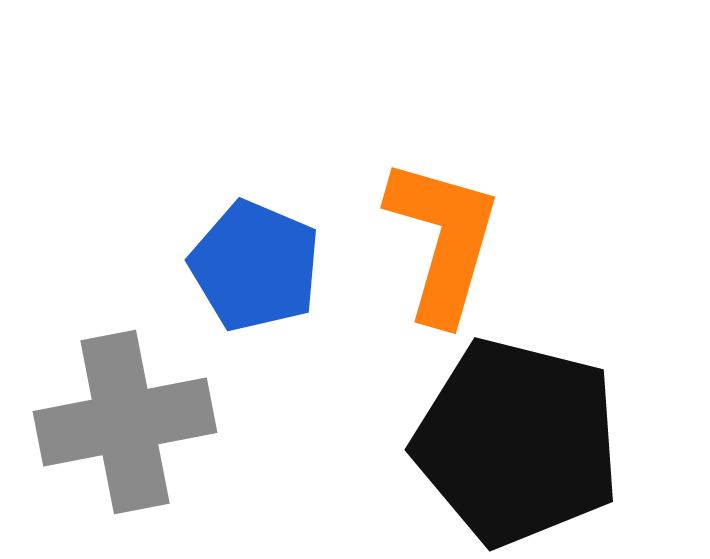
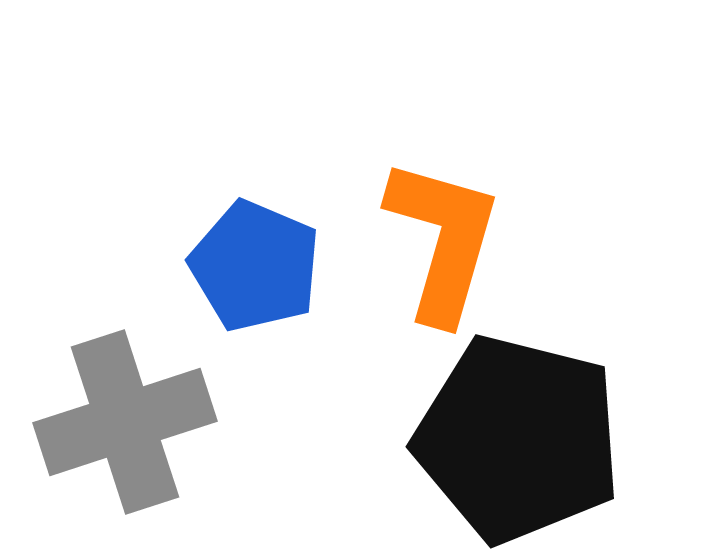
gray cross: rotated 7 degrees counterclockwise
black pentagon: moved 1 px right, 3 px up
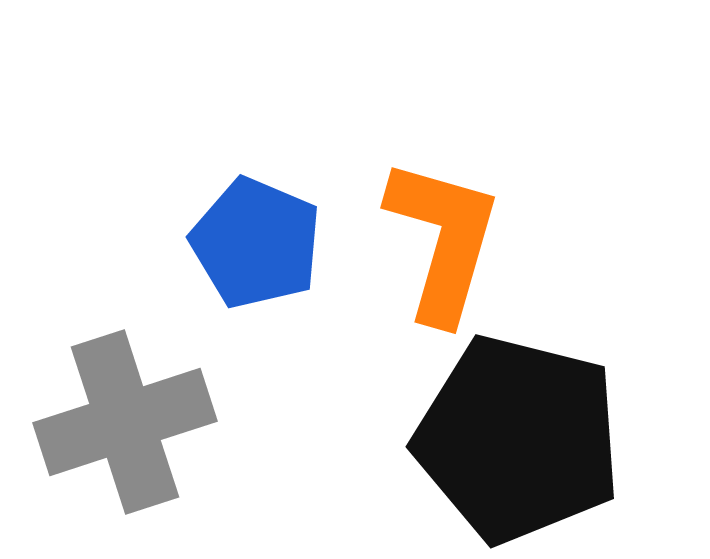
blue pentagon: moved 1 px right, 23 px up
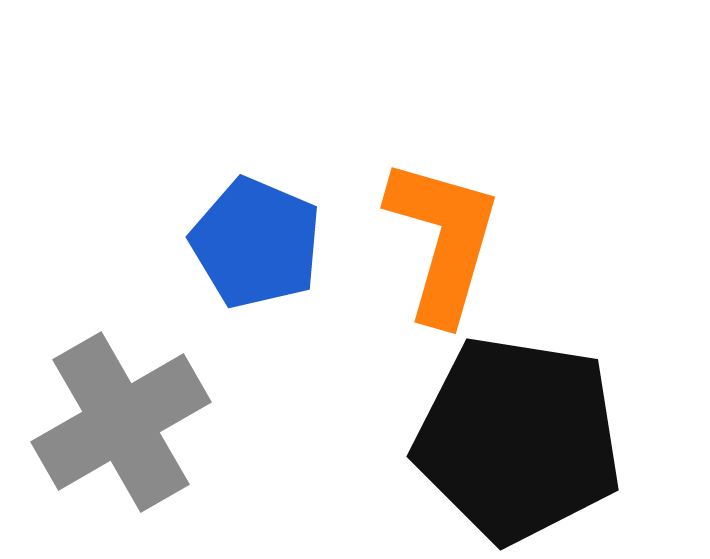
gray cross: moved 4 px left; rotated 12 degrees counterclockwise
black pentagon: rotated 5 degrees counterclockwise
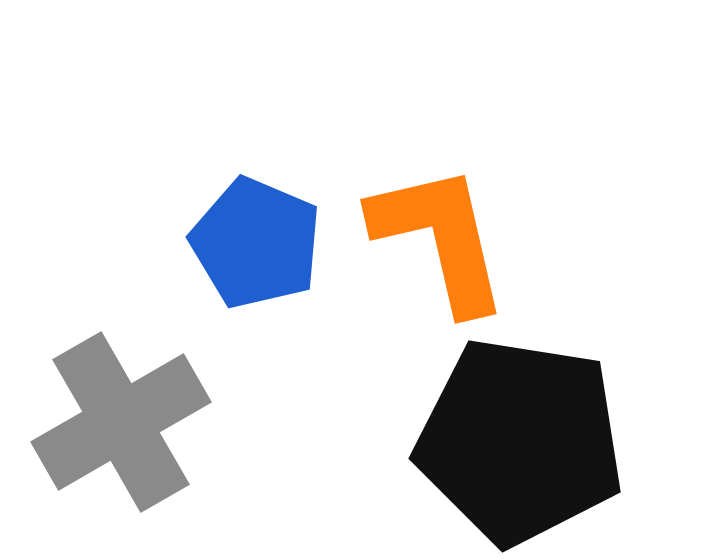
orange L-shape: moved 3 px left, 2 px up; rotated 29 degrees counterclockwise
black pentagon: moved 2 px right, 2 px down
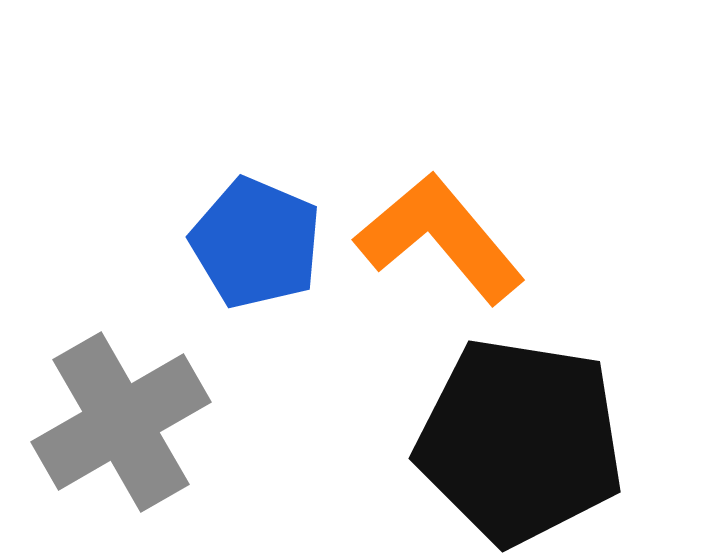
orange L-shape: rotated 27 degrees counterclockwise
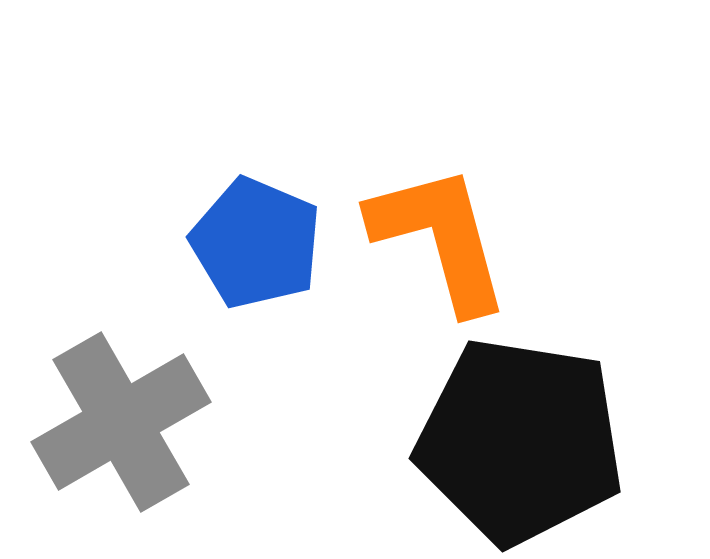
orange L-shape: rotated 25 degrees clockwise
